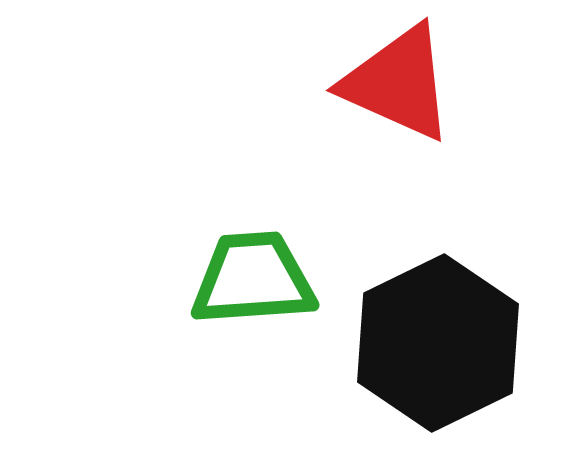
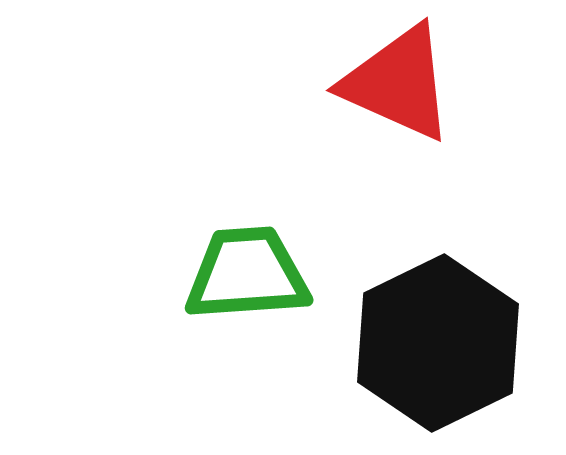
green trapezoid: moved 6 px left, 5 px up
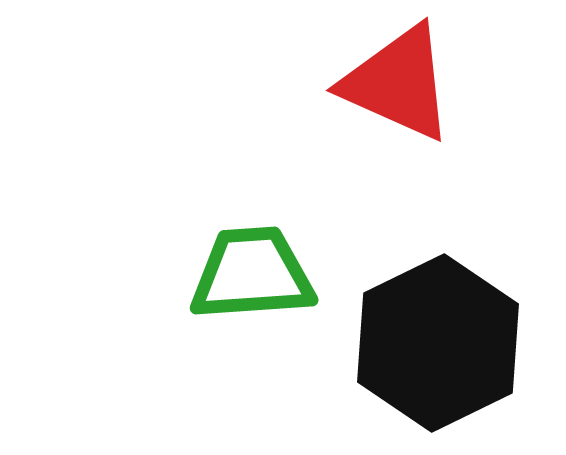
green trapezoid: moved 5 px right
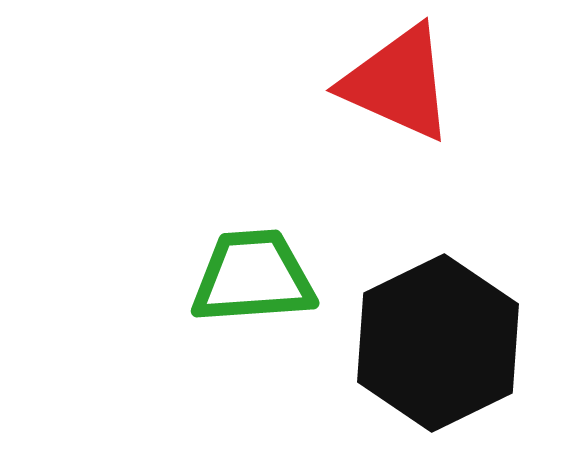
green trapezoid: moved 1 px right, 3 px down
